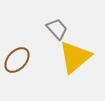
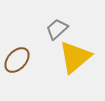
gray trapezoid: rotated 90 degrees counterclockwise
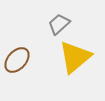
gray trapezoid: moved 2 px right, 5 px up
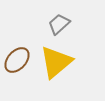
yellow triangle: moved 19 px left, 5 px down
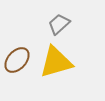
yellow triangle: rotated 24 degrees clockwise
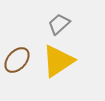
yellow triangle: moved 2 px right, 1 px up; rotated 18 degrees counterclockwise
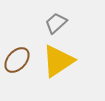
gray trapezoid: moved 3 px left, 1 px up
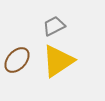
gray trapezoid: moved 2 px left, 3 px down; rotated 15 degrees clockwise
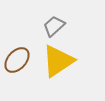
gray trapezoid: rotated 15 degrees counterclockwise
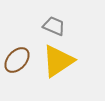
gray trapezoid: rotated 65 degrees clockwise
